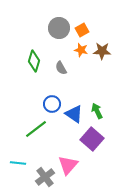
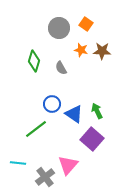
orange square: moved 4 px right, 6 px up; rotated 24 degrees counterclockwise
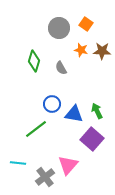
blue triangle: rotated 24 degrees counterclockwise
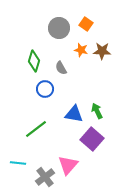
blue circle: moved 7 px left, 15 px up
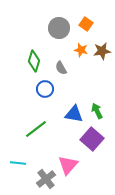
brown star: rotated 12 degrees counterclockwise
gray cross: moved 1 px right, 2 px down
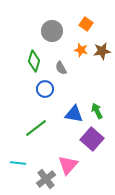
gray circle: moved 7 px left, 3 px down
green line: moved 1 px up
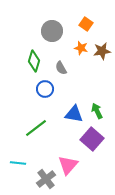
orange star: moved 2 px up
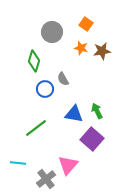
gray circle: moved 1 px down
gray semicircle: moved 2 px right, 11 px down
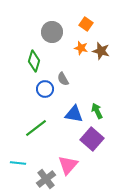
brown star: moved 1 px left; rotated 24 degrees clockwise
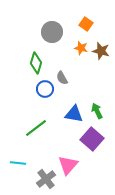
green diamond: moved 2 px right, 2 px down
gray semicircle: moved 1 px left, 1 px up
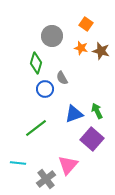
gray circle: moved 4 px down
blue triangle: rotated 30 degrees counterclockwise
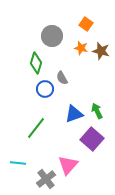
green line: rotated 15 degrees counterclockwise
